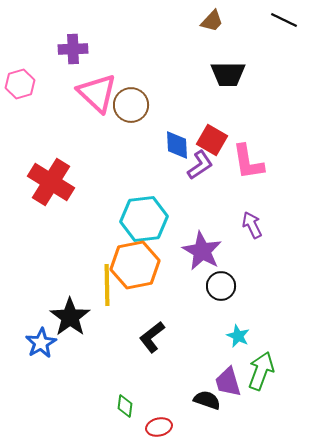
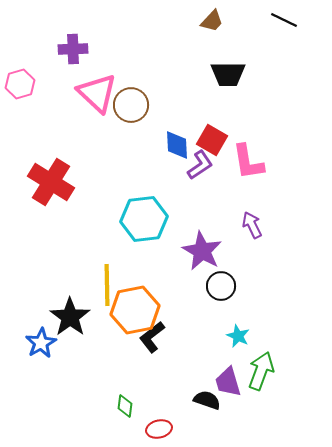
orange hexagon: moved 45 px down
red ellipse: moved 2 px down
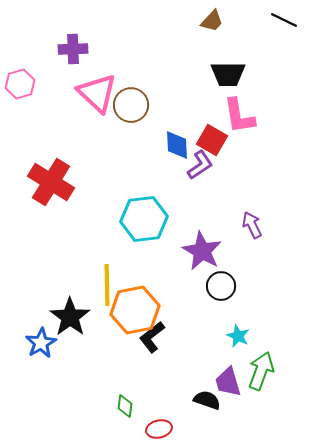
pink L-shape: moved 9 px left, 46 px up
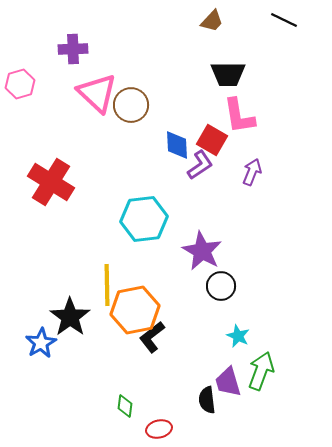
purple arrow: moved 53 px up; rotated 48 degrees clockwise
black semicircle: rotated 116 degrees counterclockwise
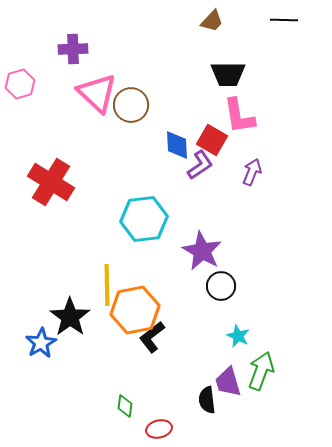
black line: rotated 24 degrees counterclockwise
